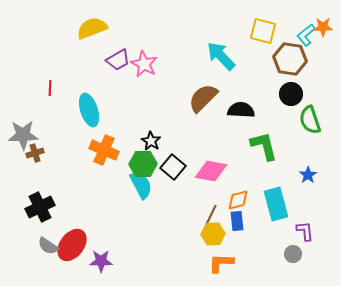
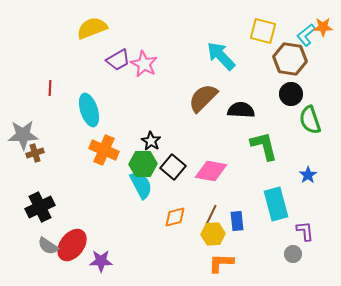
orange diamond: moved 63 px left, 17 px down
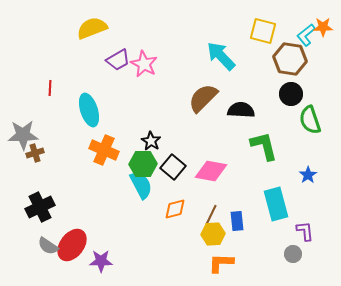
orange diamond: moved 8 px up
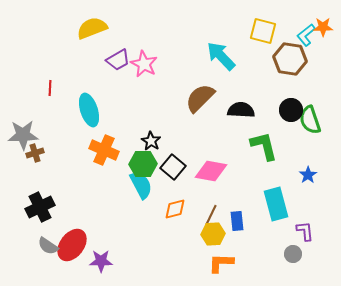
black circle: moved 16 px down
brown semicircle: moved 3 px left
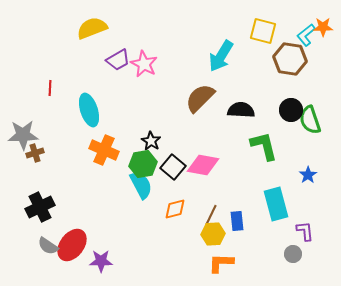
cyan arrow: rotated 104 degrees counterclockwise
green hexagon: rotated 8 degrees counterclockwise
pink diamond: moved 8 px left, 6 px up
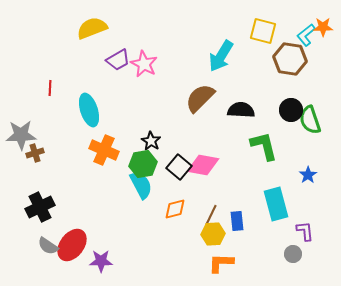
gray star: moved 2 px left
black square: moved 6 px right
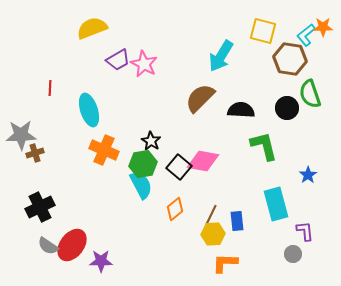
black circle: moved 4 px left, 2 px up
green semicircle: moved 26 px up
pink diamond: moved 4 px up
orange diamond: rotated 25 degrees counterclockwise
orange L-shape: moved 4 px right
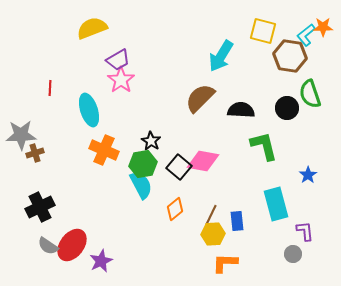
brown hexagon: moved 3 px up
pink star: moved 23 px left, 16 px down; rotated 8 degrees clockwise
purple star: rotated 25 degrees counterclockwise
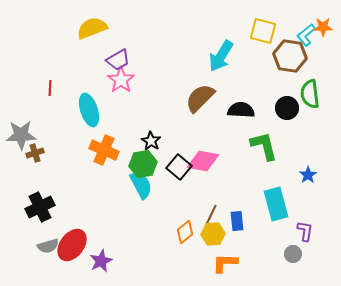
green semicircle: rotated 12 degrees clockwise
orange diamond: moved 10 px right, 23 px down
purple L-shape: rotated 15 degrees clockwise
gray semicircle: rotated 50 degrees counterclockwise
